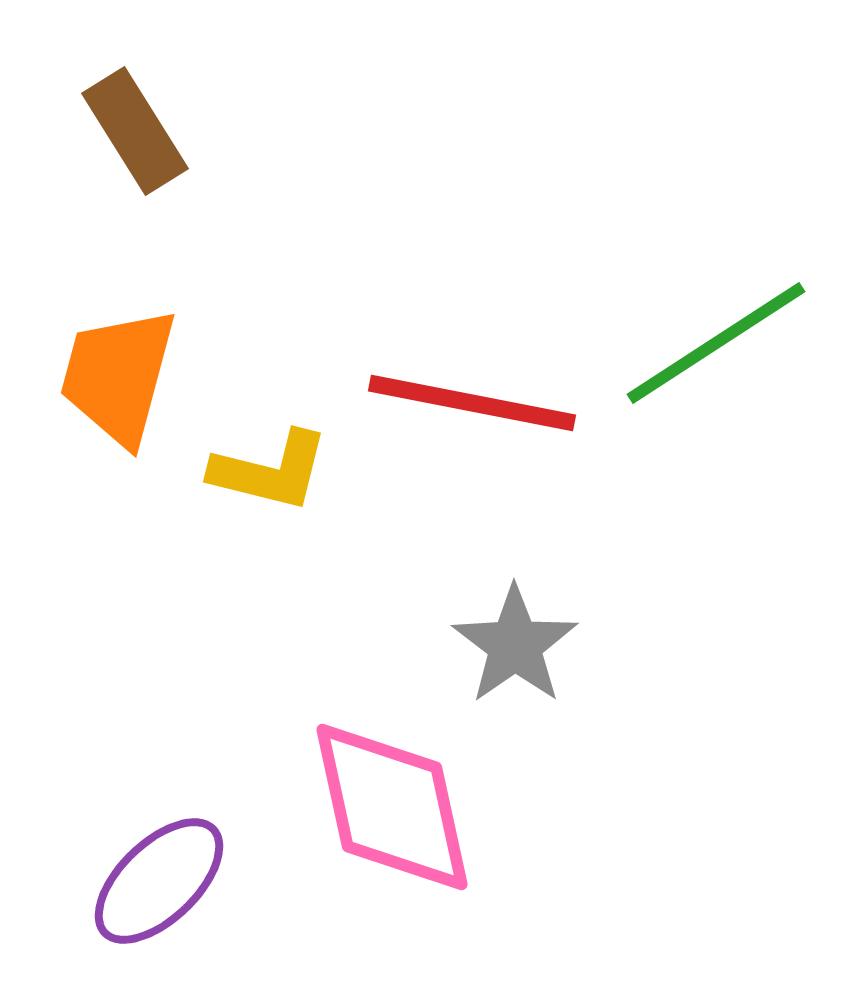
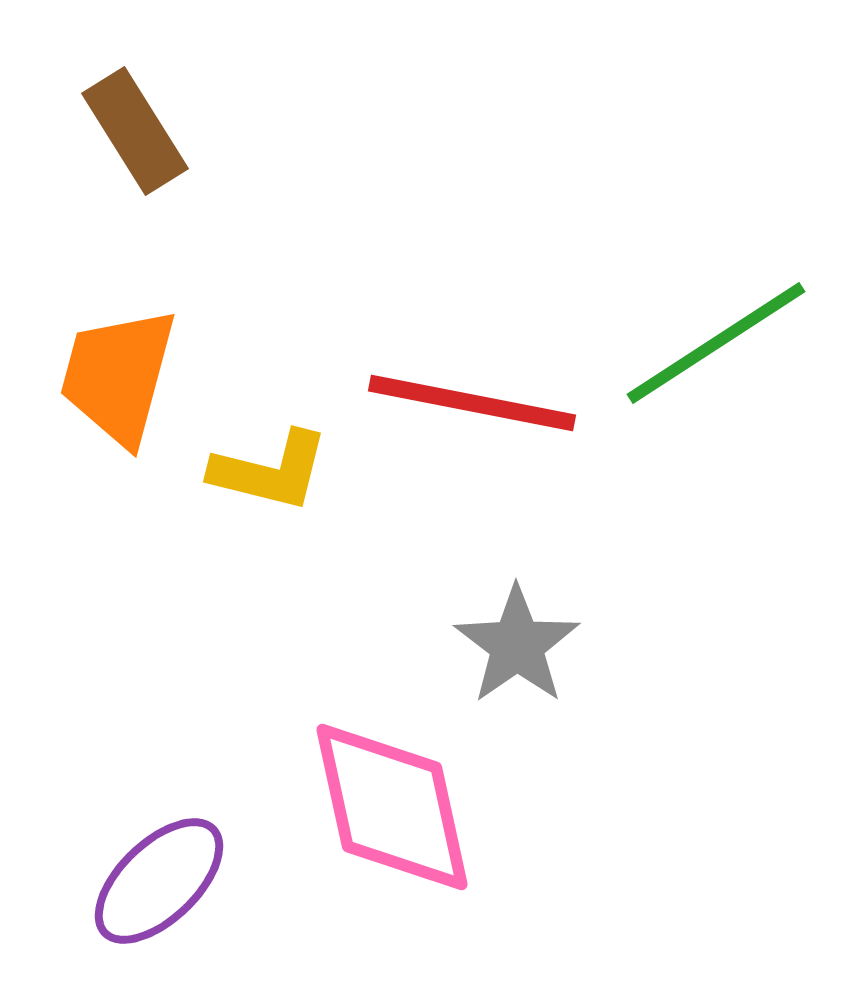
gray star: moved 2 px right
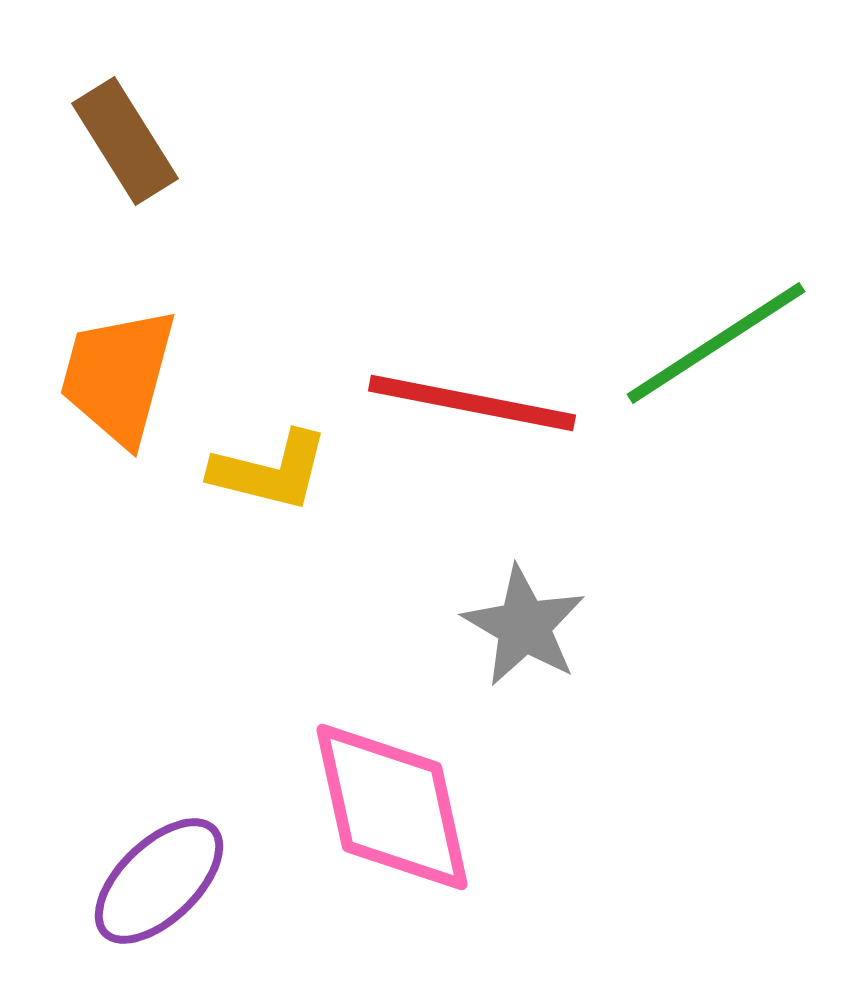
brown rectangle: moved 10 px left, 10 px down
gray star: moved 7 px right, 19 px up; rotated 7 degrees counterclockwise
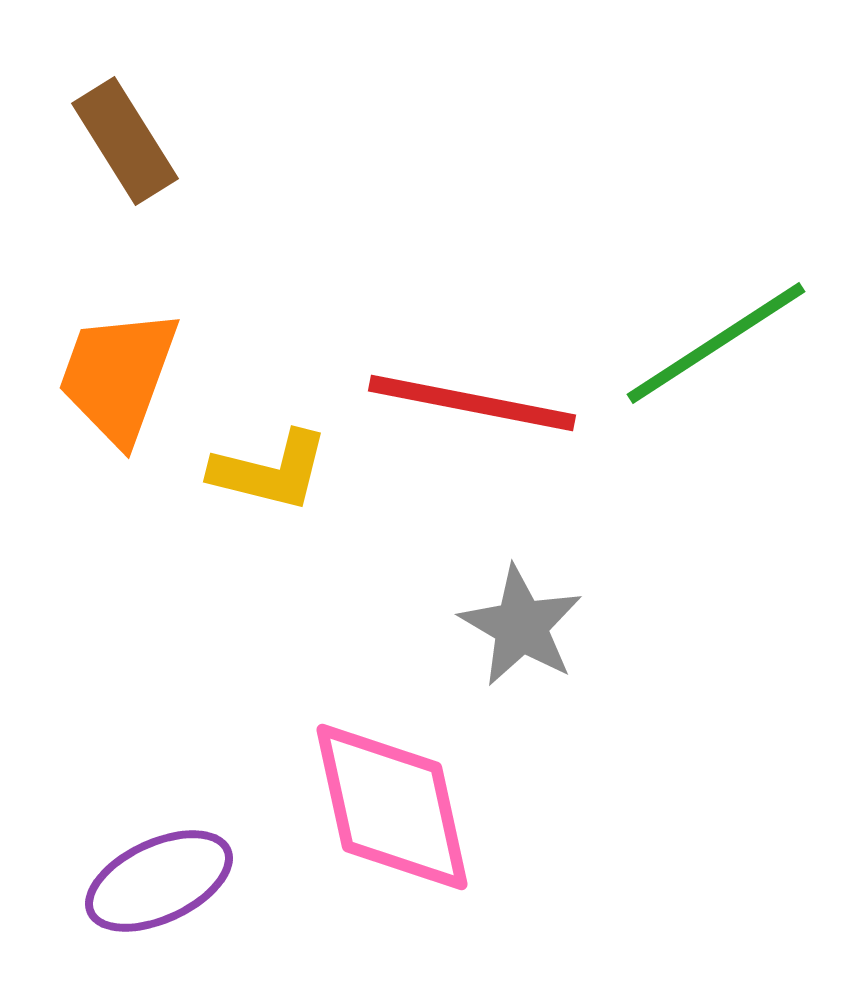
orange trapezoid: rotated 5 degrees clockwise
gray star: moved 3 px left
purple ellipse: rotated 19 degrees clockwise
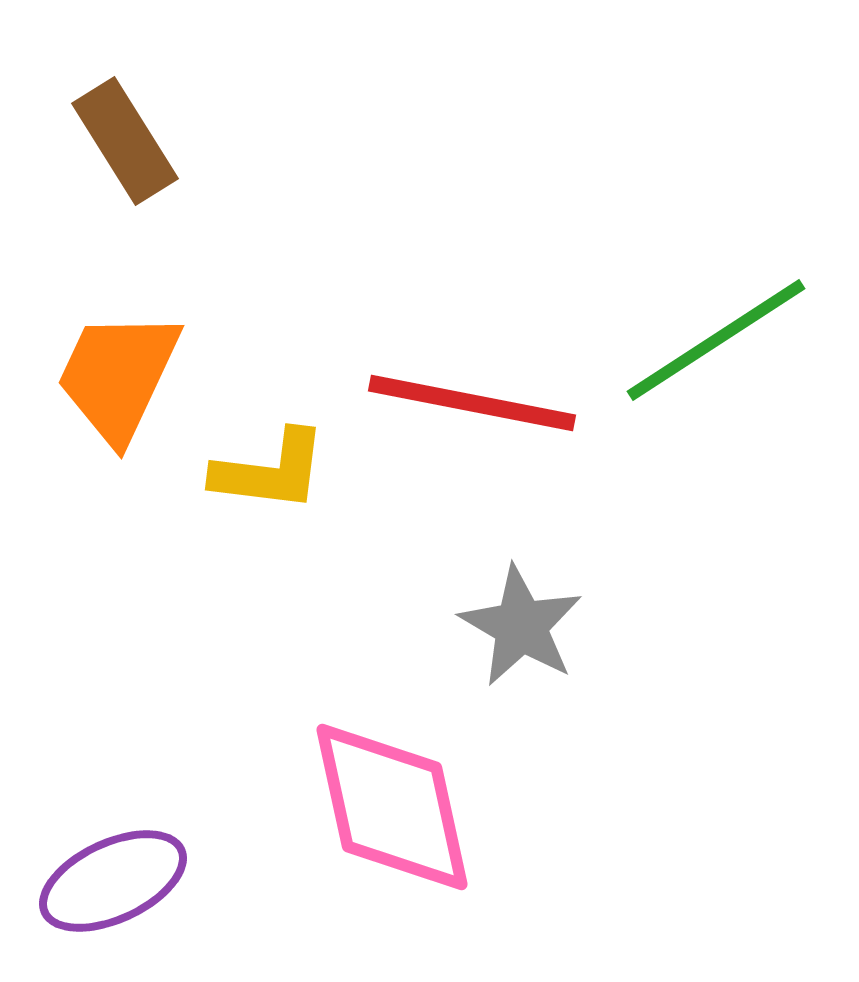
green line: moved 3 px up
orange trapezoid: rotated 5 degrees clockwise
yellow L-shape: rotated 7 degrees counterclockwise
purple ellipse: moved 46 px left
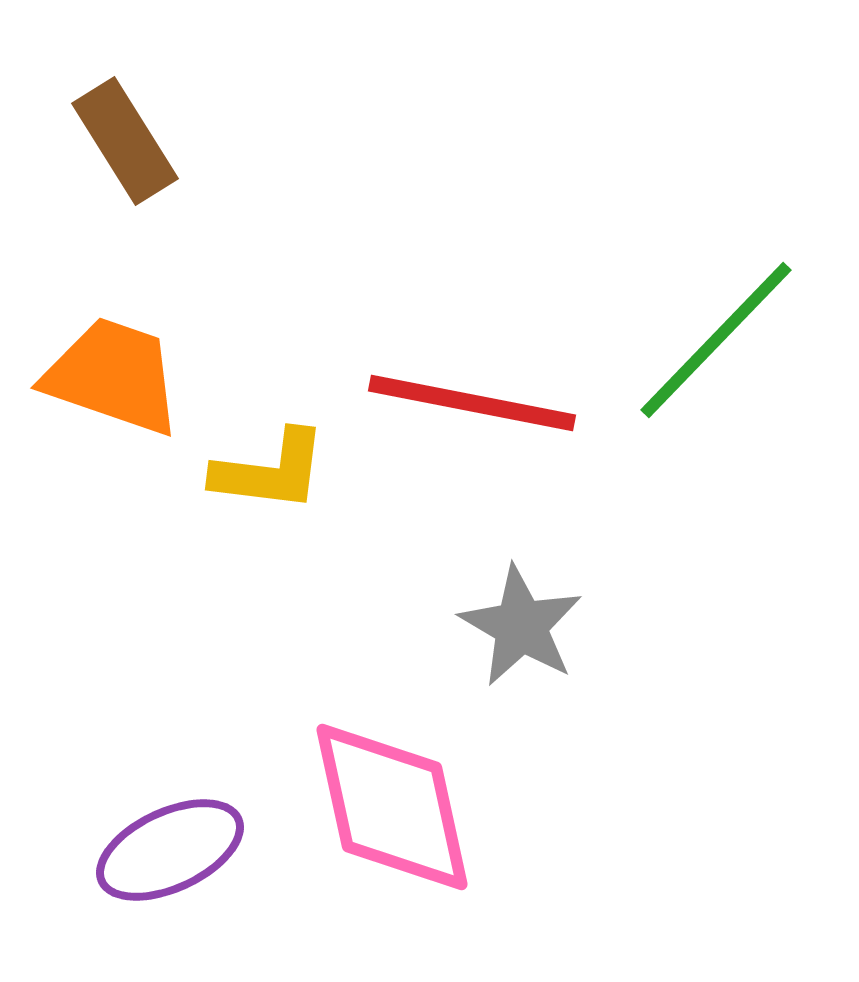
green line: rotated 13 degrees counterclockwise
orange trapezoid: moved 5 px left; rotated 84 degrees clockwise
purple ellipse: moved 57 px right, 31 px up
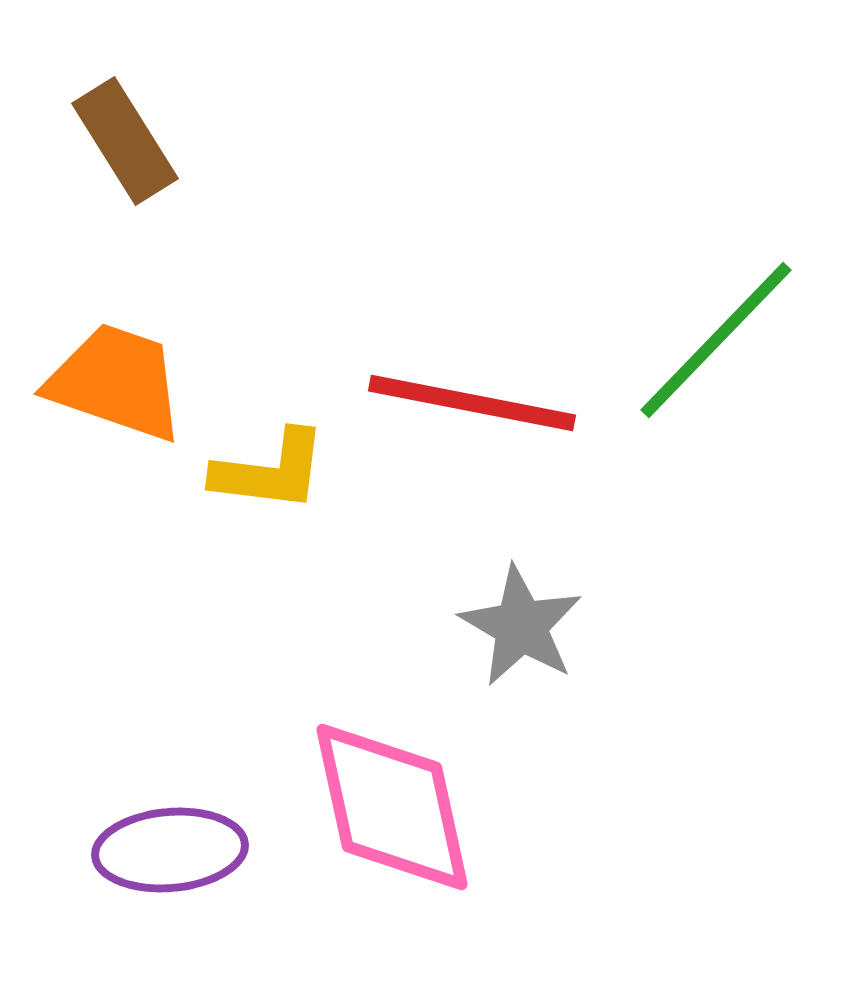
orange trapezoid: moved 3 px right, 6 px down
purple ellipse: rotated 20 degrees clockwise
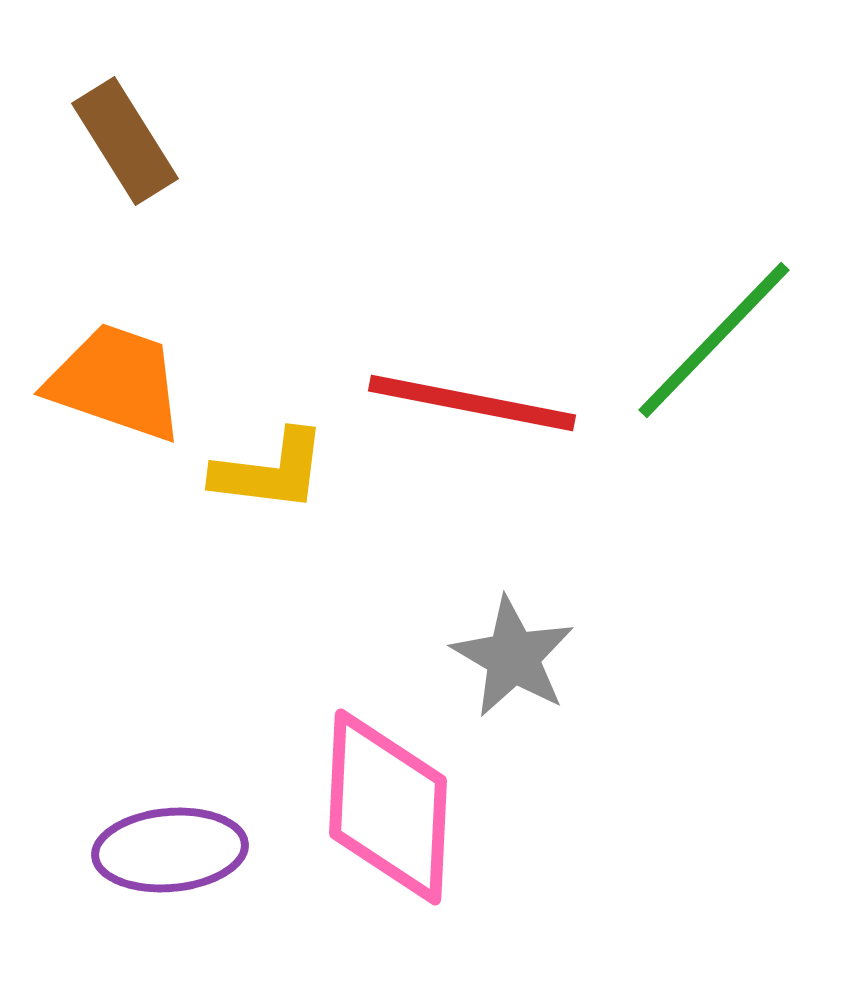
green line: moved 2 px left
gray star: moved 8 px left, 31 px down
pink diamond: moved 4 px left; rotated 15 degrees clockwise
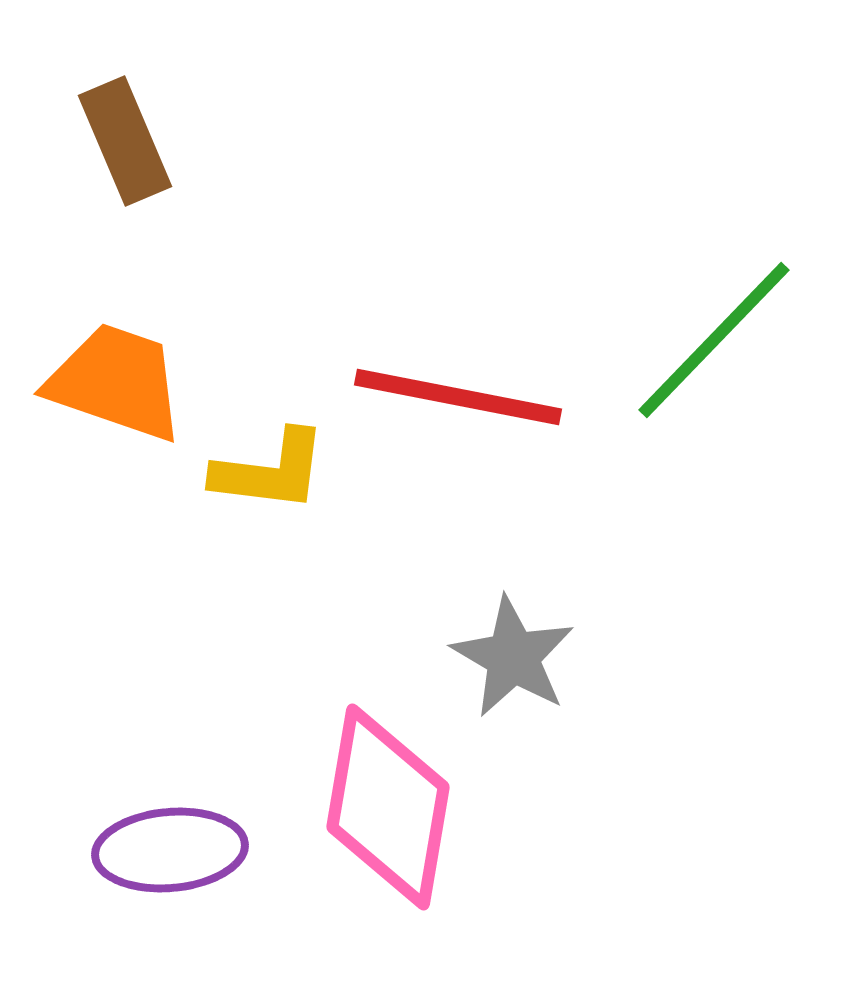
brown rectangle: rotated 9 degrees clockwise
red line: moved 14 px left, 6 px up
pink diamond: rotated 7 degrees clockwise
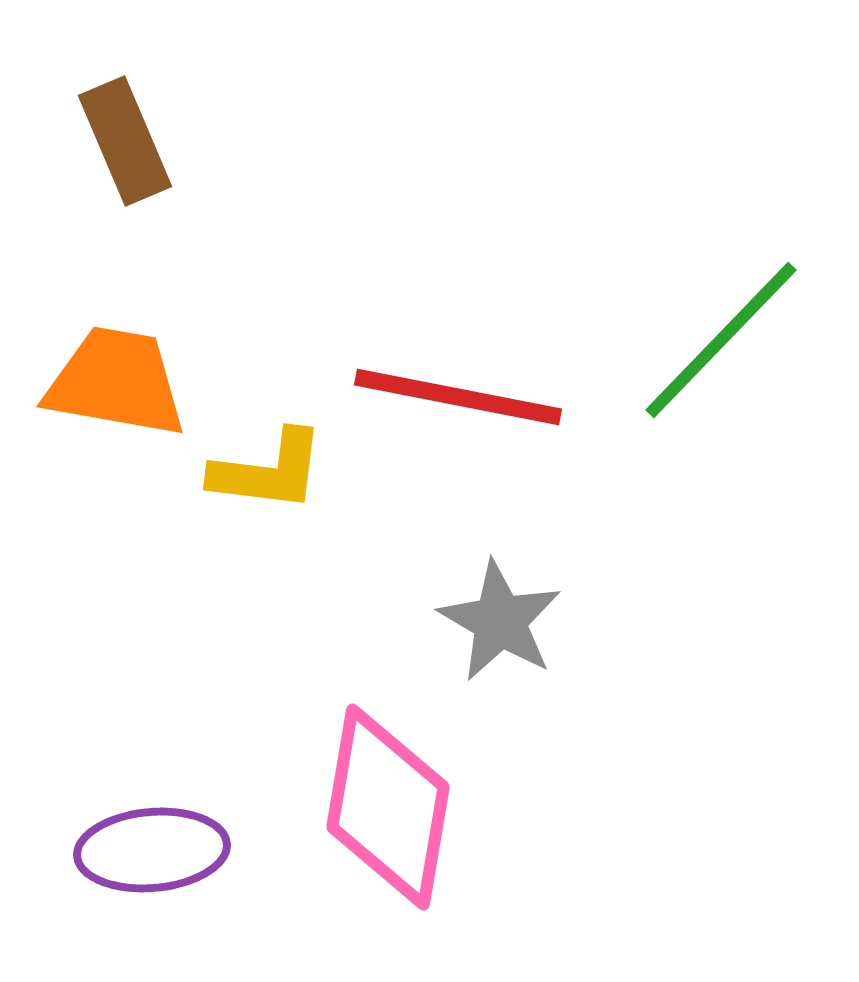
green line: moved 7 px right
orange trapezoid: rotated 9 degrees counterclockwise
yellow L-shape: moved 2 px left
gray star: moved 13 px left, 36 px up
purple ellipse: moved 18 px left
